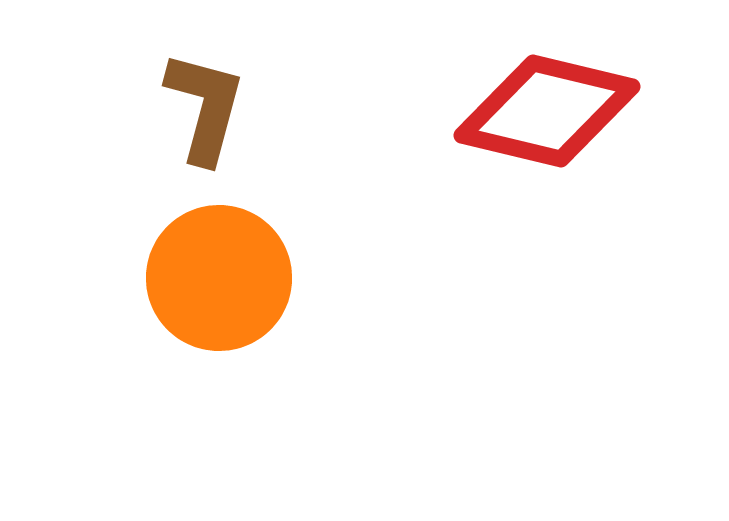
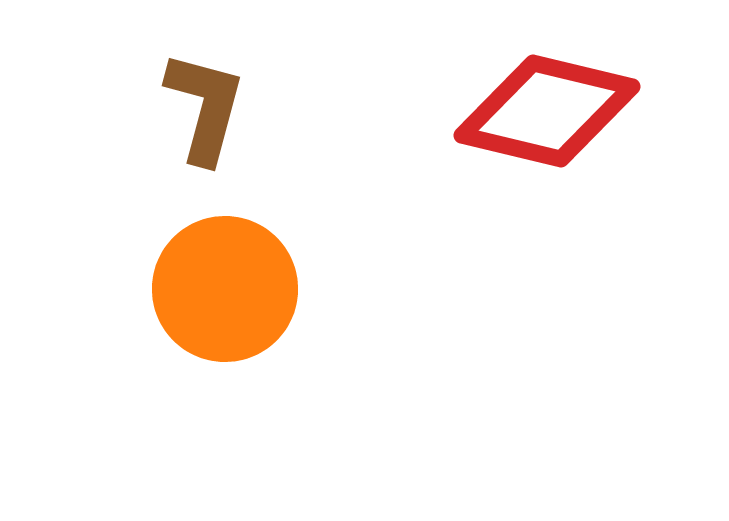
orange circle: moved 6 px right, 11 px down
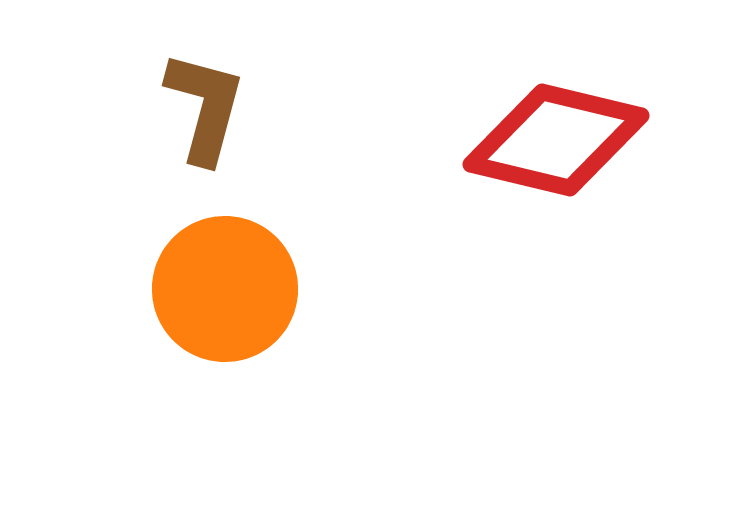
red diamond: moved 9 px right, 29 px down
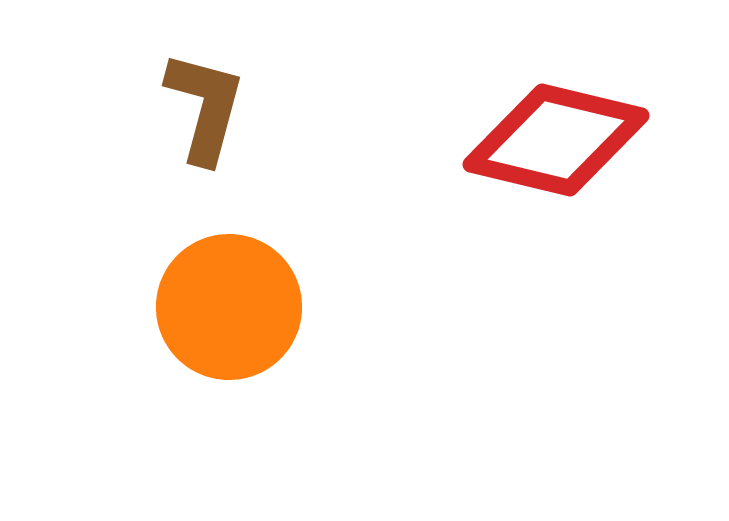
orange circle: moved 4 px right, 18 px down
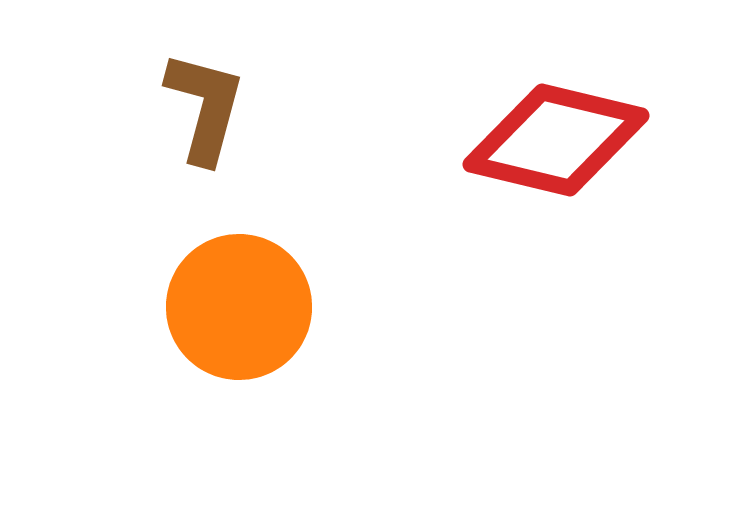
orange circle: moved 10 px right
